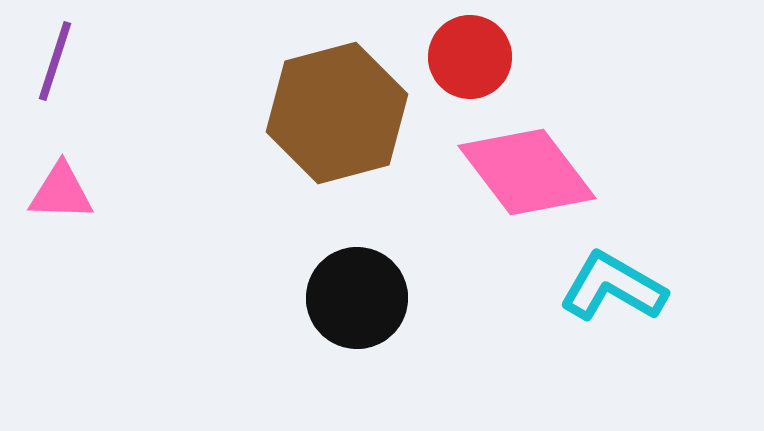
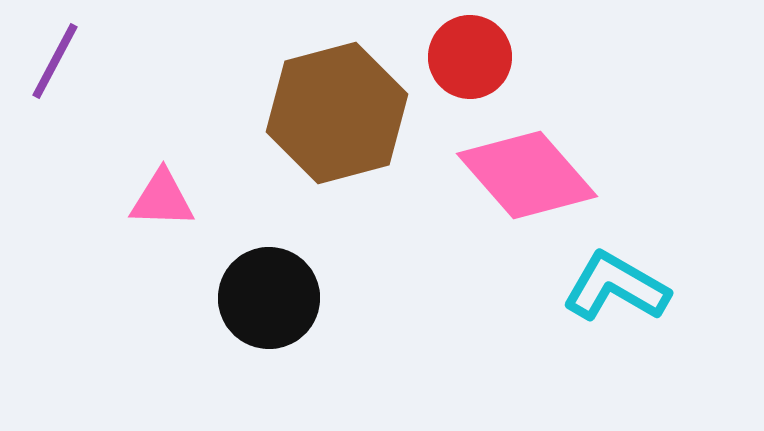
purple line: rotated 10 degrees clockwise
pink diamond: moved 3 px down; rotated 4 degrees counterclockwise
pink triangle: moved 101 px right, 7 px down
cyan L-shape: moved 3 px right
black circle: moved 88 px left
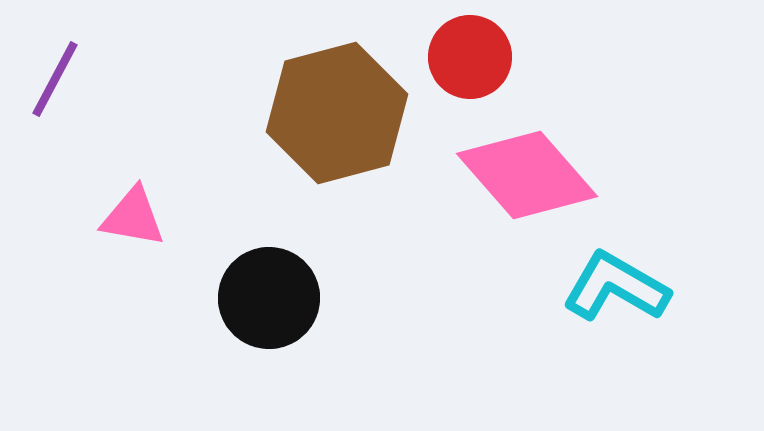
purple line: moved 18 px down
pink triangle: moved 29 px left, 18 px down; rotated 8 degrees clockwise
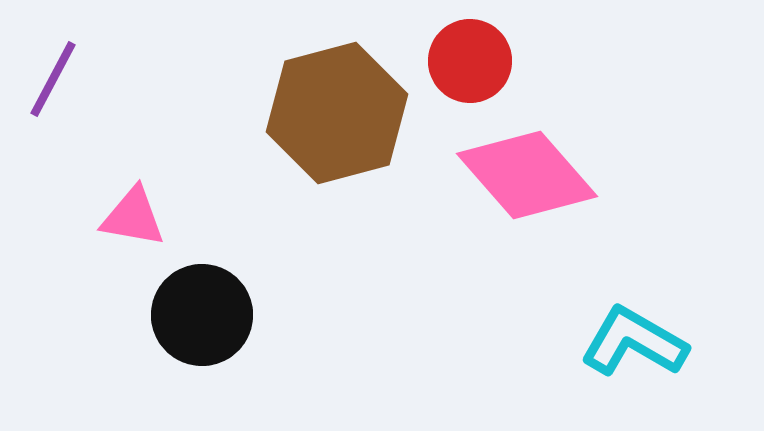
red circle: moved 4 px down
purple line: moved 2 px left
cyan L-shape: moved 18 px right, 55 px down
black circle: moved 67 px left, 17 px down
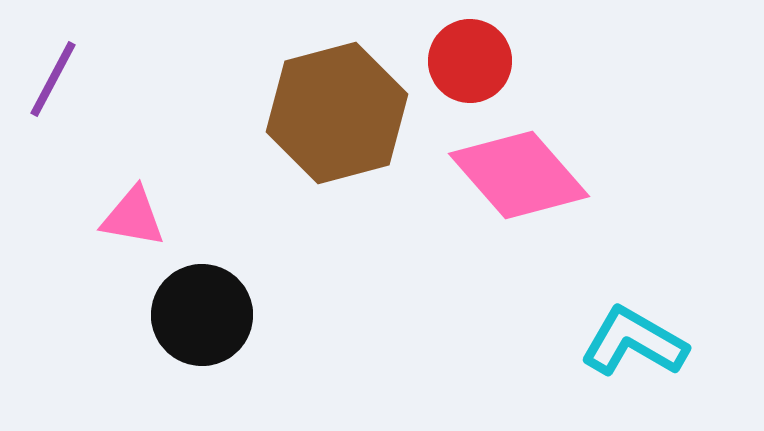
pink diamond: moved 8 px left
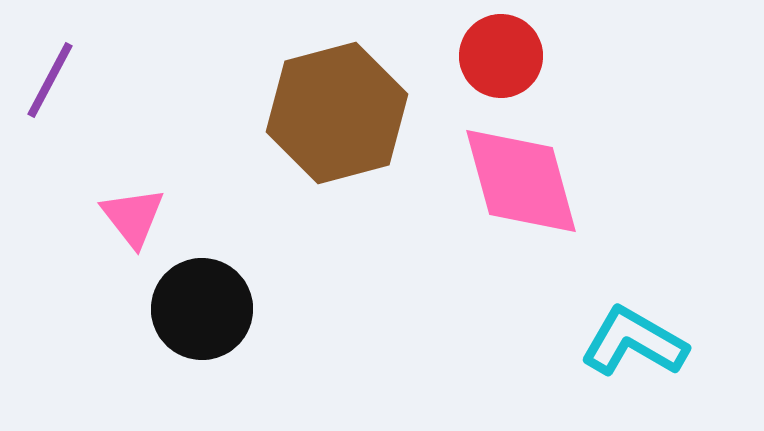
red circle: moved 31 px right, 5 px up
purple line: moved 3 px left, 1 px down
pink diamond: moved 2 px right, 6 px down; rotated 26 degrees clockwise
pink triangle: rotated 42 degrees clockwise
black circle: moved 6 px up
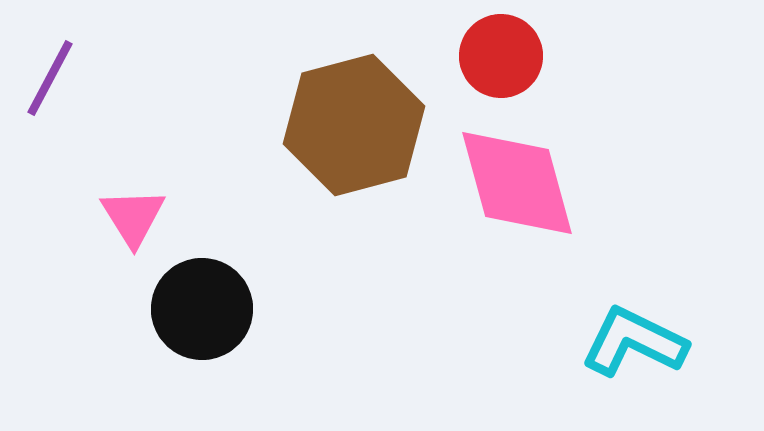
purple line: moved 2 px up
brown hexagon: moved 17 px right, 12 px down
pink diamond: moved 4 px left, 2 px down
pink triangle: rotated 6 degrees clockwise
cyan L-shape: rotated 4 degrees counterclockwise
